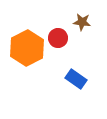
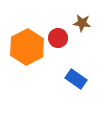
brown star: moved 1 px down
orange hexagon: moved 1 px up
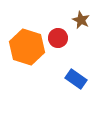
brown star: moved 1 px left, 3 px up; rotated 18 degrees clockwise
orange hexagon: rotated 16 degrees counterclockwise
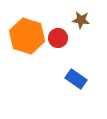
brown star: rotated 18 degrees counterclockwise
orange hexagon: moved 11 px up
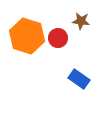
brown star: moved 1 px down
blue rectangle: moved 3 px right
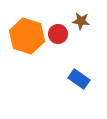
red circle: moved 4 px up
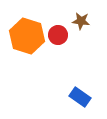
red circle: moved 1 px down
blue rectangle: moved 1 px right, 18 px down
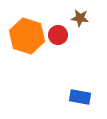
brown star: moved 1 px left, 3 px up
blue rectangle: rotated 25 degrees counterclockwise
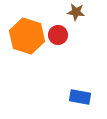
brown star: moved 4 px left, 6 px up
